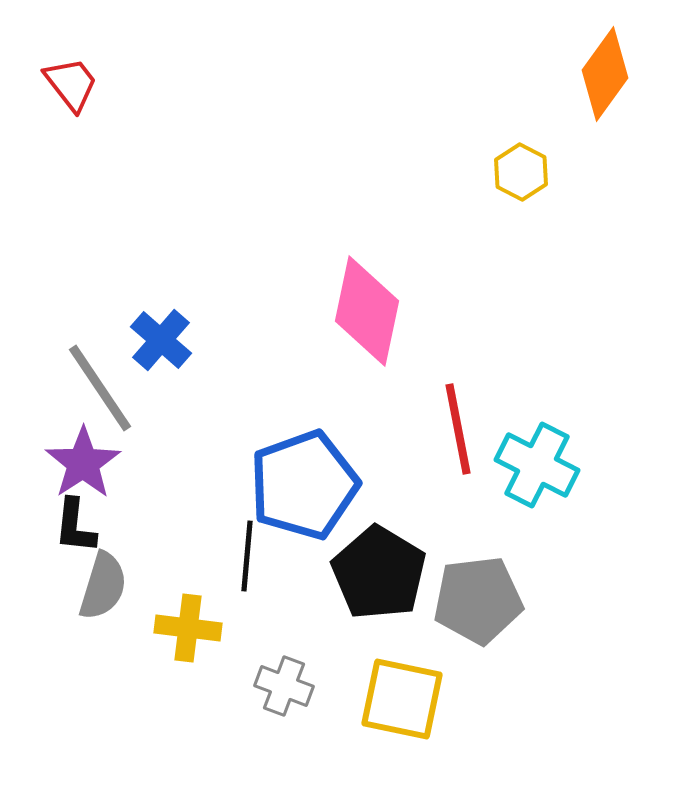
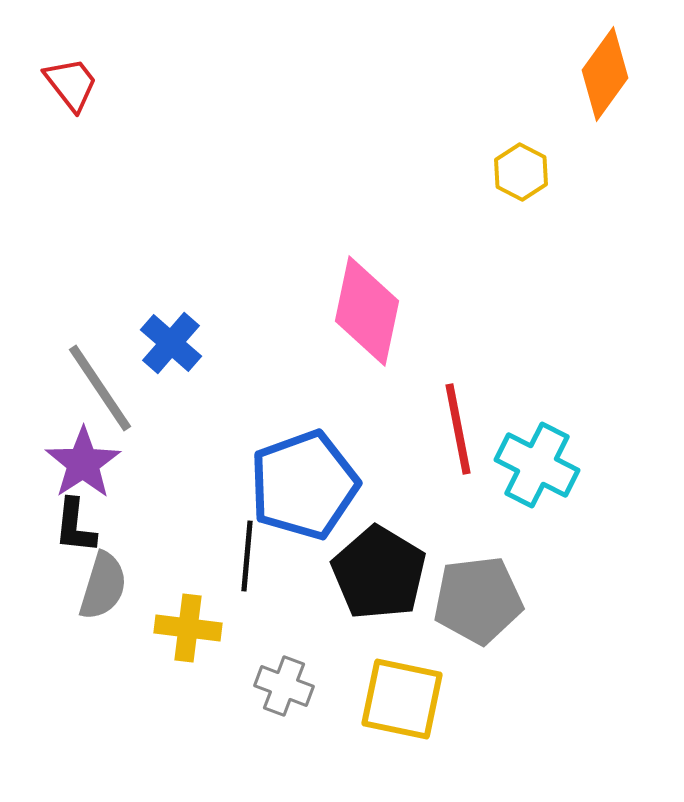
blue cross: moved 10 px right, 3 px down
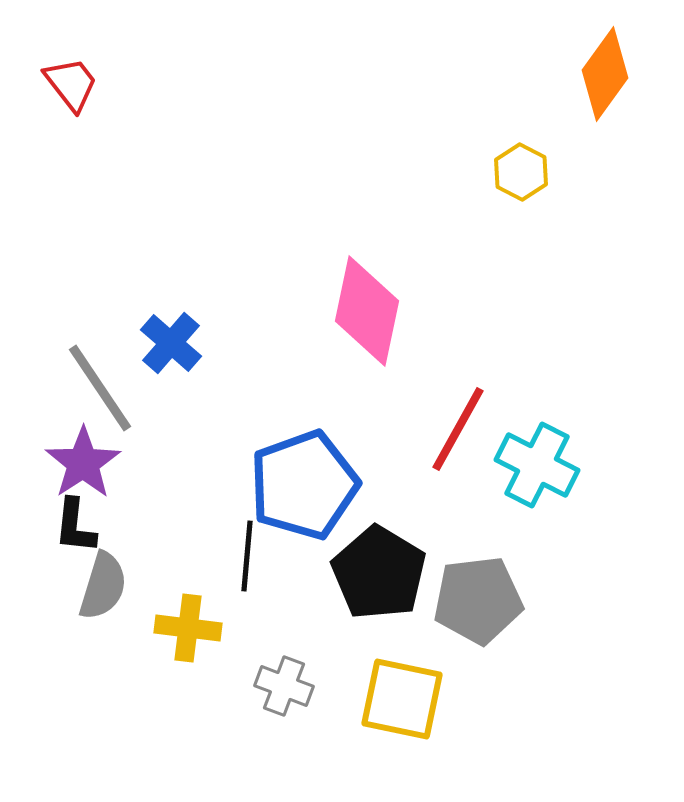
red line: rotated 40 degrees clockwise
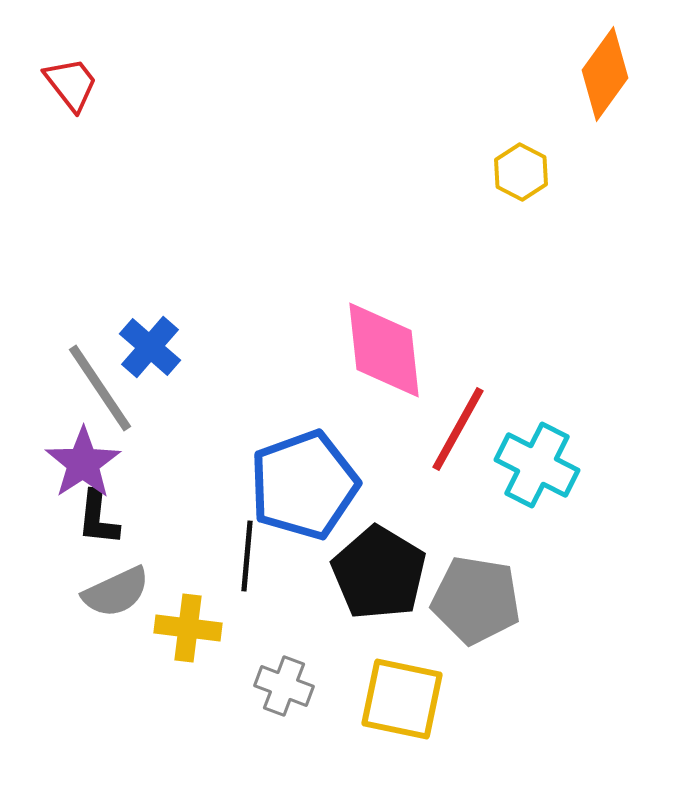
pink diamond: moved 17 px right, 39 px down; rotated 18 degrees counterclockwise
blue cross: moved 21 px left, 4 px down
black L-shape: moved 23 px right, 8 px up
gray semicircle: moved 13 px right, 6 px down; rotated 48 degrees clockwise
gray pentagon: moved 2 px left; rotated 16 degrees clockwise
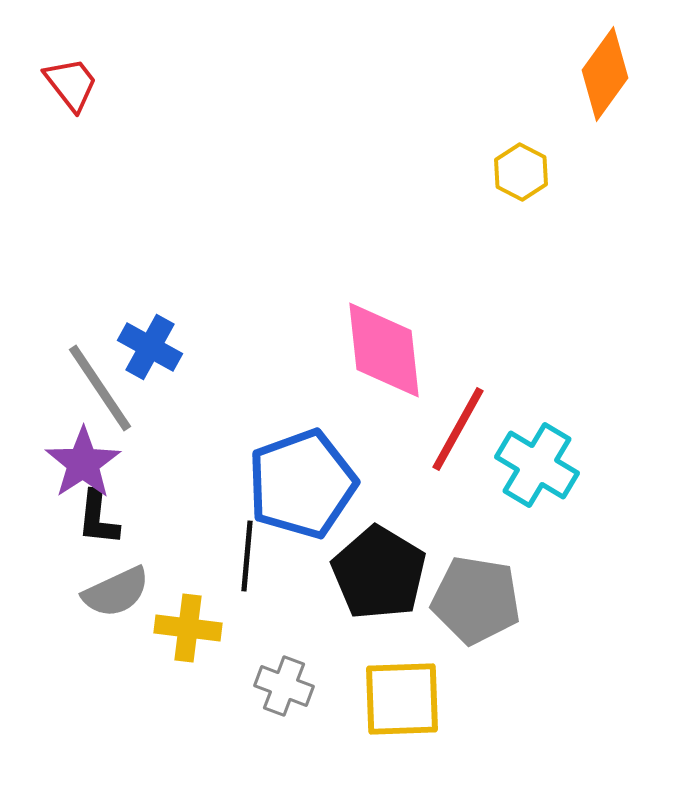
blue cross: rotated 12 degrees counterclockwise
cyan cross: rotated 4 degrees clockwise
blue pentagon: moved 2 px left, 1 px up
yellow square: rotated 14 degrees counterclockwise
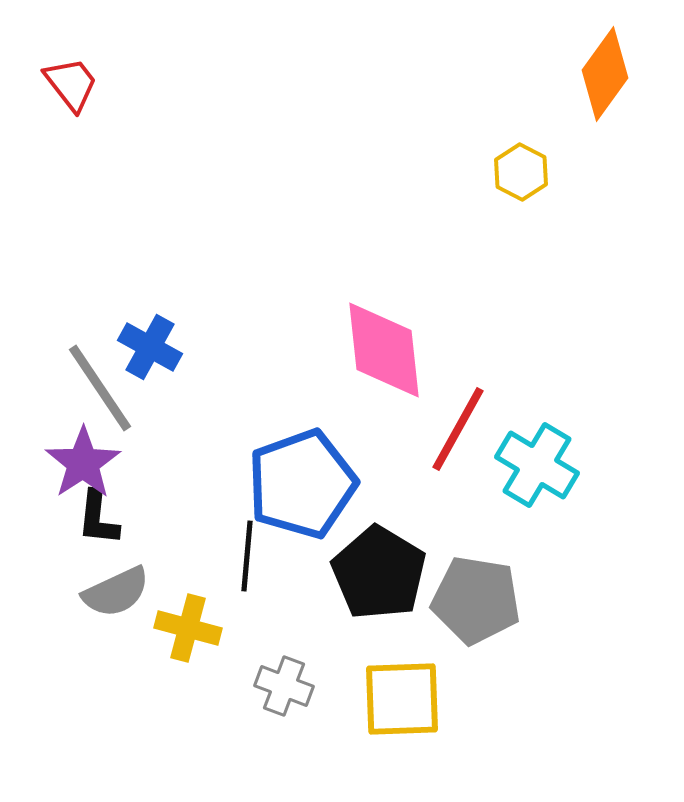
yellow cross: rotated 8 degrees clockwise
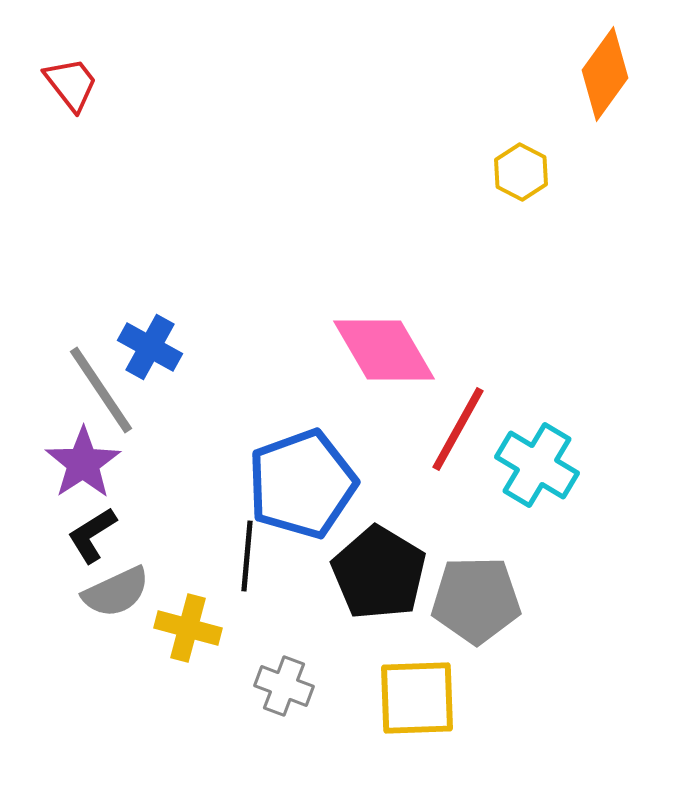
pink diamond: rotated 24 degrees counterclockwise
gray line: moved 1 px right, 2 px down
black L-shape: moved 6 px left, 17 px down; rotated 52 degrees clockwise
gray pentagon: rotated 10 degrees counterclockwise
yellow square: moved 15 px right, 1 px up
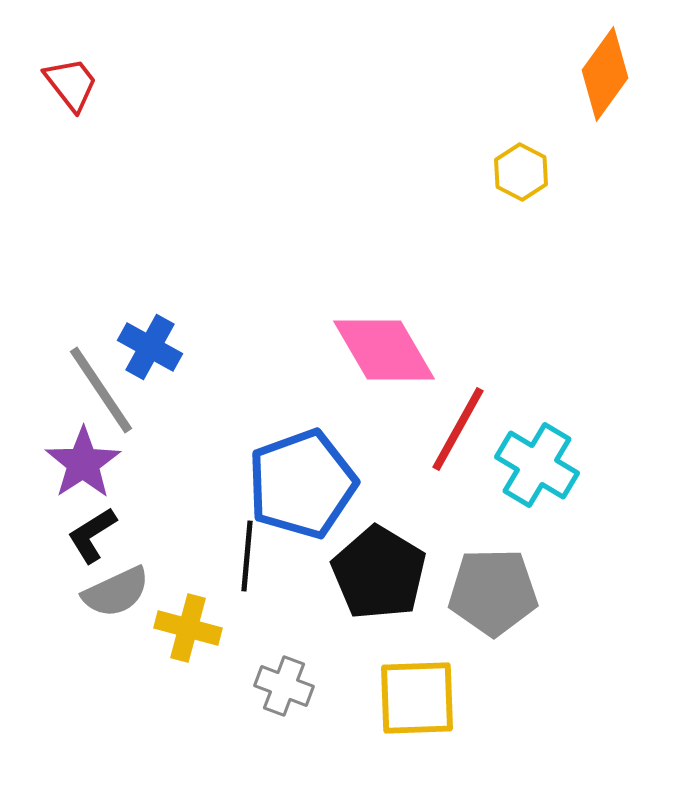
gray pentagon: moved 17 px right, 8 px up
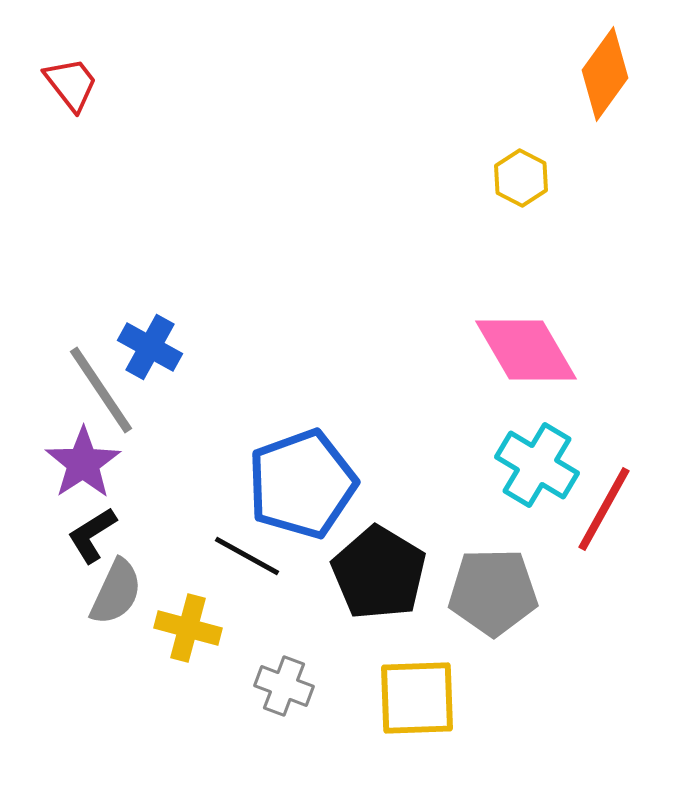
yellow hexagon: moved 6 px down
pink diamond: moved 142 px right
red line: moved 146 px right, 80 px down
black line: rotated 66 degrees counterclockwise
gray semicircle: rotated 40 degrees counterclockwise
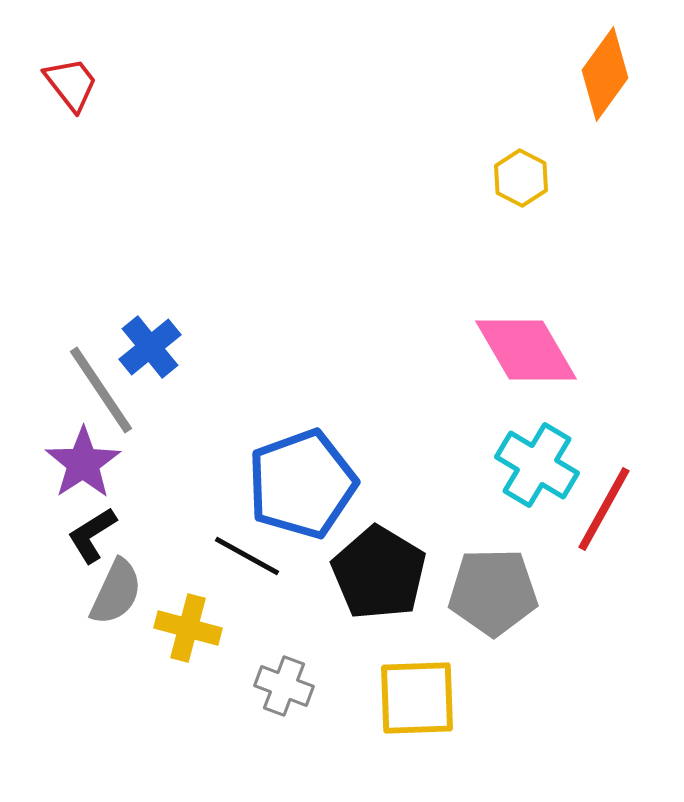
blue cross: rotated 22 degrees clockwise
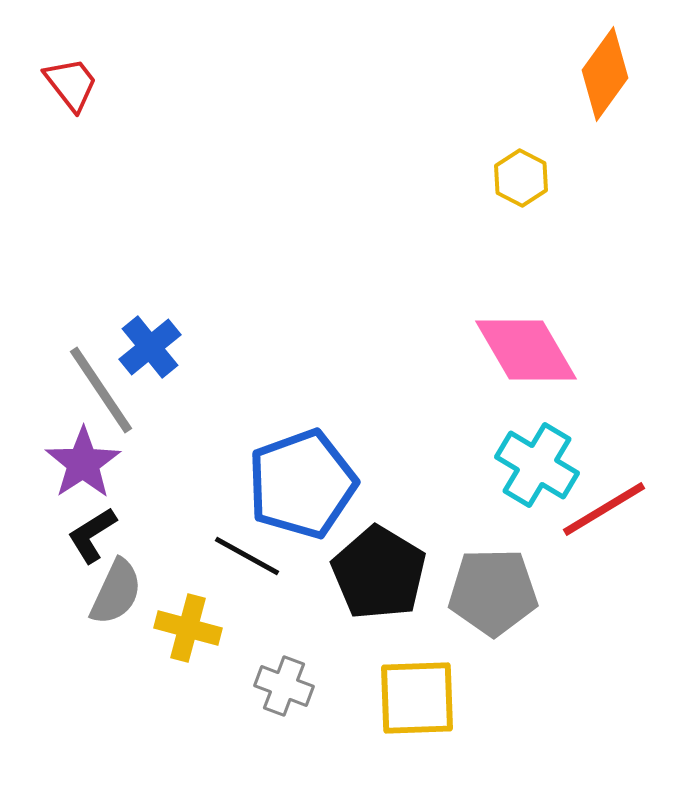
red line: rotated 30 degrees clockwise
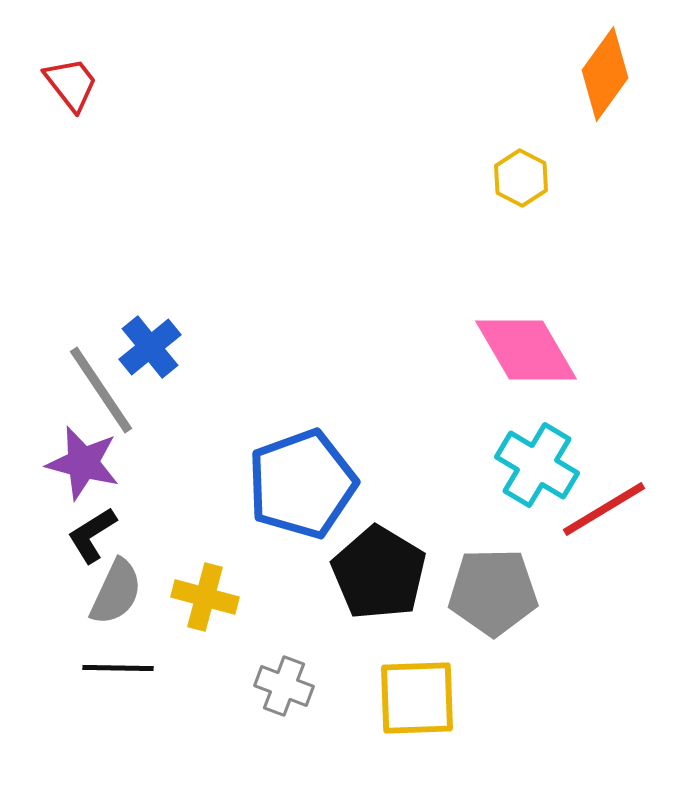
purple star: rotated 24 degrees counterclockwise
black line: moved 129 px left, 112 px down; rotated 28 degrees counterclockwise
yellow cross: moved 17 px right, 31 px up
